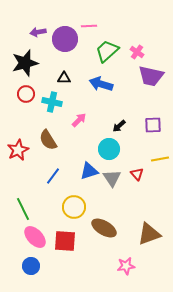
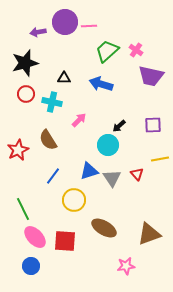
purple circle: moved 17 px up
pink cross: moved 1 px left, 2 px up
cyan circle: moved 1 px left, 4 px up
yellow circle: moved 7 px up
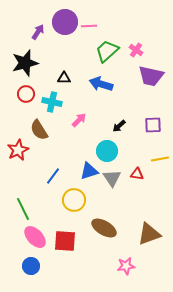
purple arrow: rotated 133 degrees clockwise
brown semicircle: moved 9 px left, 10 px up
cyan circle: moved 1 px left, 6 px down
red triangle: rotated 40 degrees counterclockwise
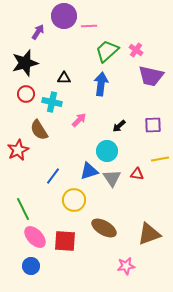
purple circle: moved 1 px left, 6 px up
blue arrow: rotated 80 degrees clockwise
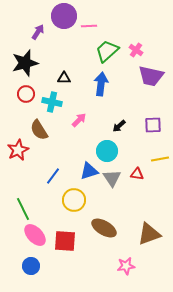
pink ellipse: moved 2 px up
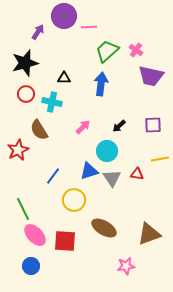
pink line: moved 1 px down
pink arrow: moved 4 px right, 7 px down
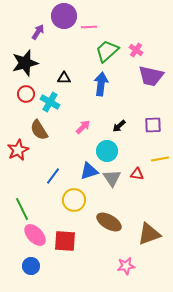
cyan cross: moved 2 px left; rotated 18 degrees clockwise
green line: moved 1 px left
brown ellipse: moved 5 px right, 6 px up
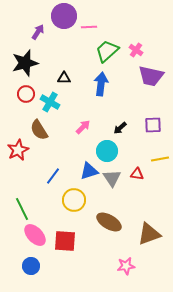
black arrow: moved 1 px right, 2 px down
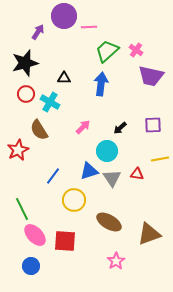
pink star: moved 10 px left, 5 px up; rotated 24 degrees counterclockwise
